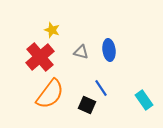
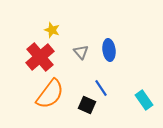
gray triangle: rotated 35 degrees clockwise
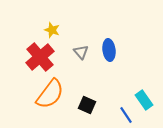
blue line: moved 25 px right, 27 px down
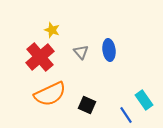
orange semicircle: rotated 28 degrees clockwise
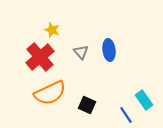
orange semicircle: moved 1 px up
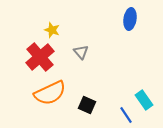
blue ellipse: moved 21 px right, 31 px up; rotated 15 degrees clockwise
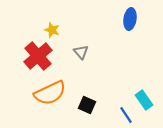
red cross: moved 2 px left, 1 px up
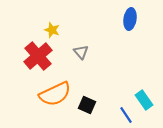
orange semicircle: moved 5 px right, 1 px down
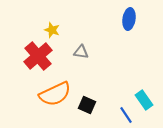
blue ellipse: moved 1 px left
gray triangle: rotated 42 degrees counterclockwise
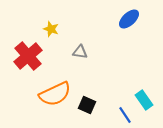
blue ellipse: rotated 40 degrees clockwise
yellow star: moved 1 px left, 1 px up
gray triangle: moved 1 px left
red cross: moved 10 px left
blue line: moved 1 px left
